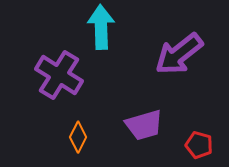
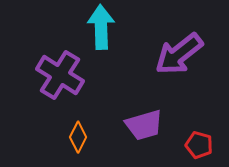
purple cross: moved 1 px right
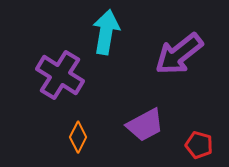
cyan arrow: moved 5 px right, 5 px down; rotated 12 degrees clockwise
purple trapezoid: moved 1 px right; rotated 12 degrees counterclockwise
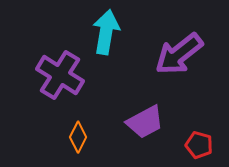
purple trapezoid: moved 3 px up
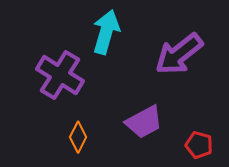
cyan arrow: rotated 6 degrees clockwise
purple trapezoid: moved 1 px left
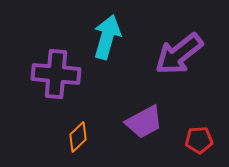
cyan arrow: moved 1 px right, 5 px down
purple cross: moved 4 px left, 1 px up; rotated 27 degrees counterclockwise
orange diamond: rotated 20 degrees clockwise
red pentagon: moved 5 px up; rotated 20 degrees counterclockwise
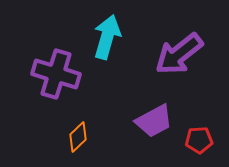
purple cross: rotated 12 degrees clockwise
purple trapezoid: moved 10 px right, 1 px up
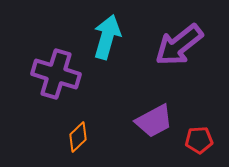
purple arrow: moved 9 px up
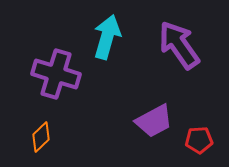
purple arrow: rotated 93 degrees clockwise
orange diamond: moved 37 px left
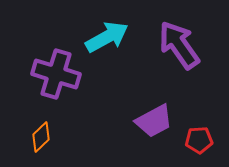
cyan arrow: rotated 45 degrees clockwise
